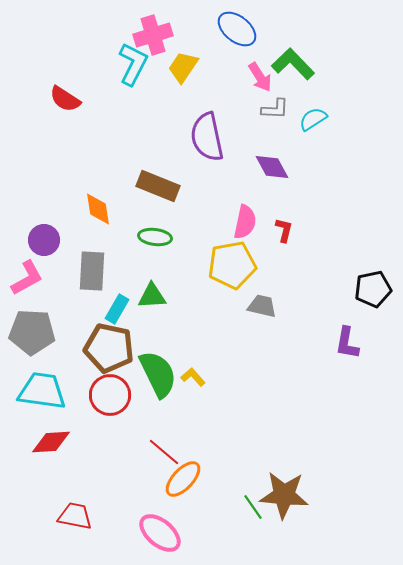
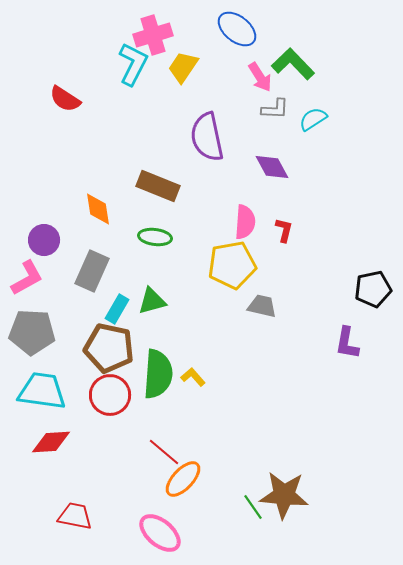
pink semicircle: rotated 8 degrees counterclockwise
gray rectangle: rotated 21 degrees clockwise
green triangle: moved 5 px down; rotated 12 degrees counterclockwise
green semicircle: rotated 30 degrees clockwise
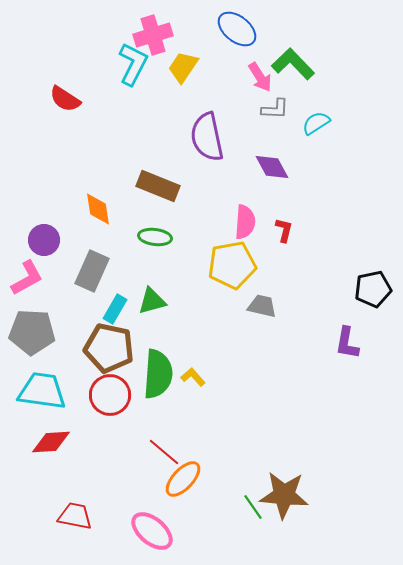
cyan semicircle: moved 3 px right, 4 px down
cyan rectangle: moved 2 px left
pink ellipse: moved 8 px left, 2 px up
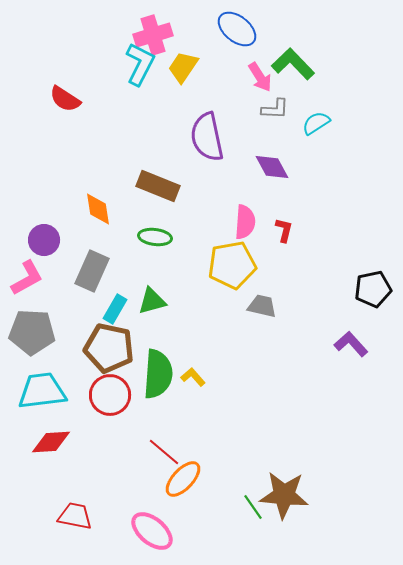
cyan L-shape: moved 7 px right
purple L-shape: moved 4 px right, 1 px down; rotated 128 degrees clockwise
cyan trapezoid: rotated 15 degrees counterclockwise
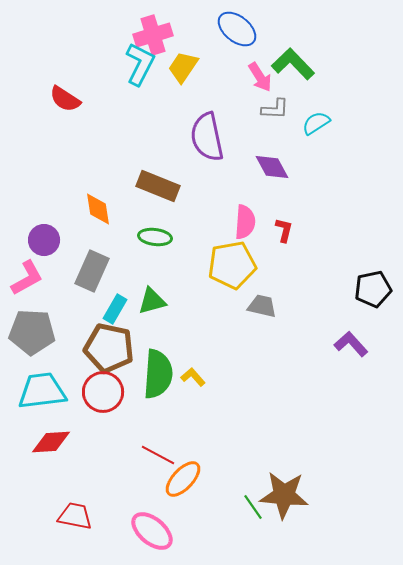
red circle: moved 7 px left, 3 px up
red line: moved 6 px left, 3 px down; rotated 12 degrees counterclockwise
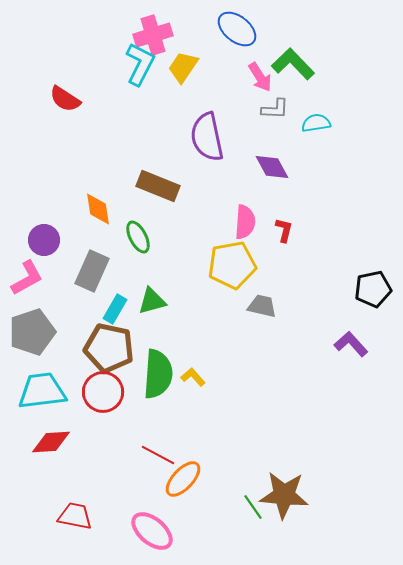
cyan semicircle: rotated 24 degrees clockwise
green ellipse: moved 17 px left; rotated 56 degrees clockwise
gray pentagon: rotated 21 degrees counterclockwise
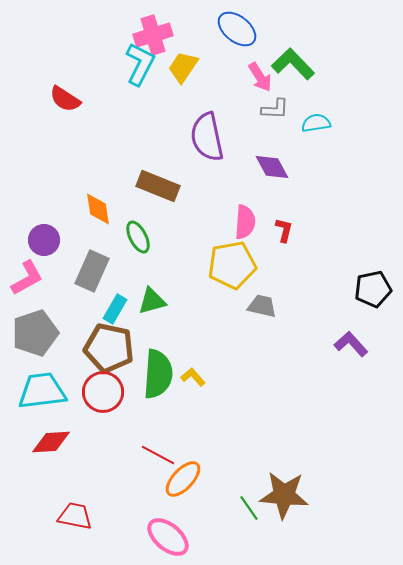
gray pentagon: moved 3 px right, 1 px down
green line: moved 4 px left, 1 px down
pink ellipse: moved 16 px right, 6 px down
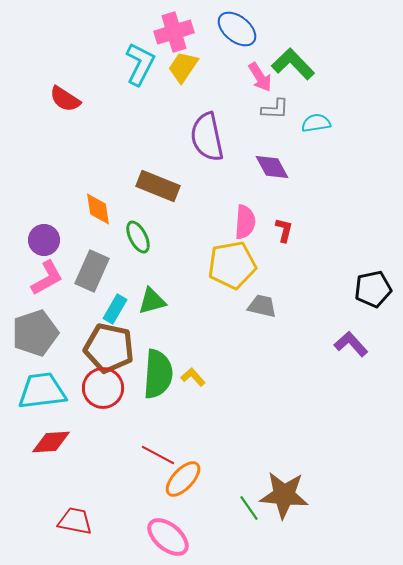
pink cross: moved 21 px right, 3 px up
pink L-shape: moved 20 px right
red circle: moved 4 px up
red trapezoid: moved 5 px down
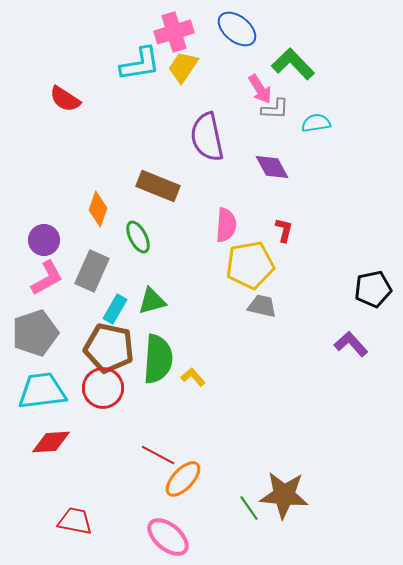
cyan L-shape: rotated 54 degrees clockwise
pink arrow: moved 12 px down
orange diamond: rotated 28 degrees clockwise
pink semicircle: moved 19 px left, 3 px down
yellow pentagon: moved 18 px right
green semicircle: moved 15 px up
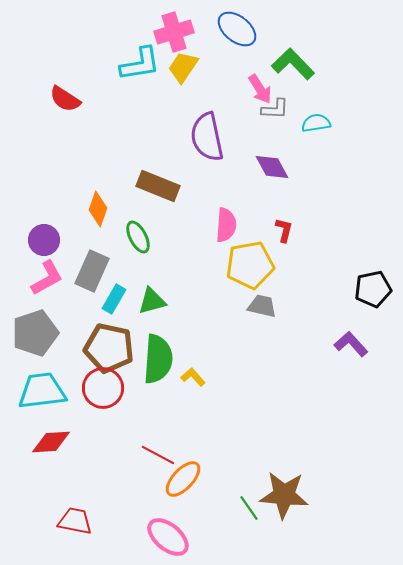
cyan rectangle: moved 1 px left, 10 px up
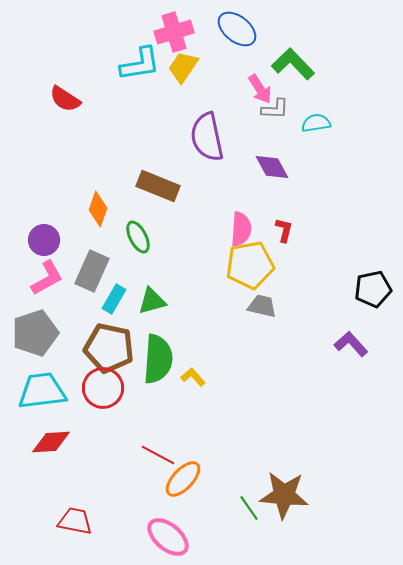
pink semicircle: moved 15 px right, 4 px down
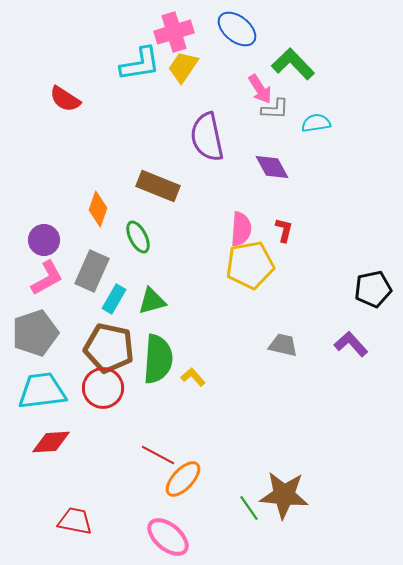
gray trapezoid: moved 21 px right, 39 px down
